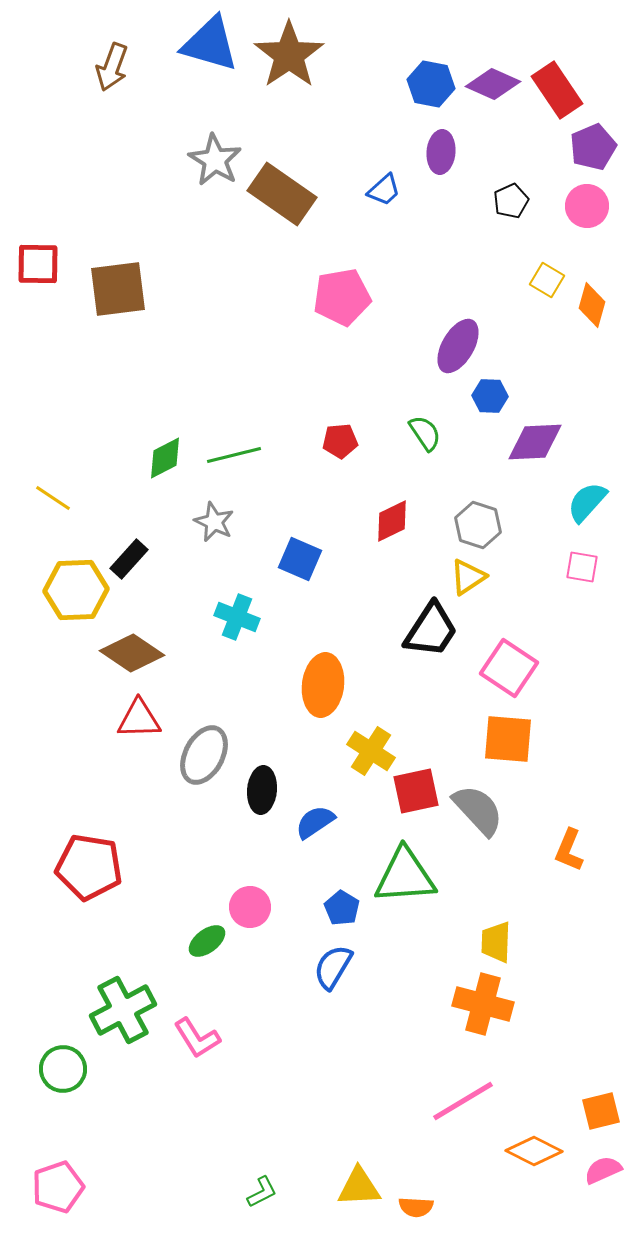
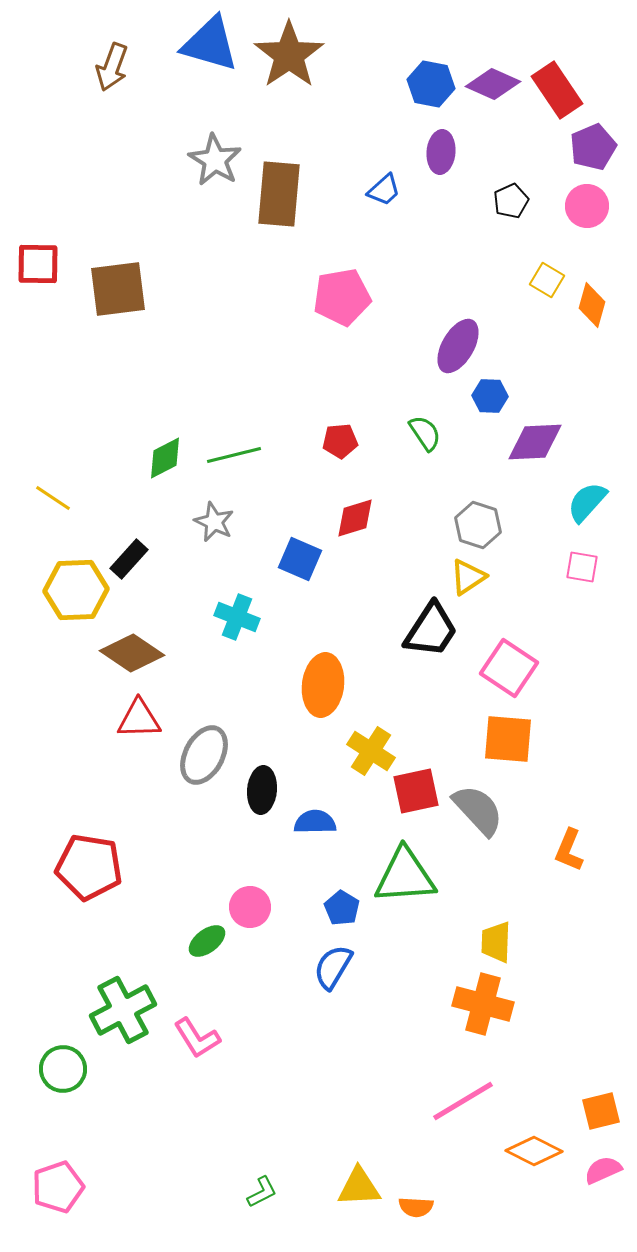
brown rectangle at (282, 194): moved 3 px left; rotated 60 degrees clockwise
red diamond at (392, 521): moved 37 px left, 3 px up; rotated 9 degrees clockwise
blue semicircle at (315, 822): rotated 33 degrees clockwise
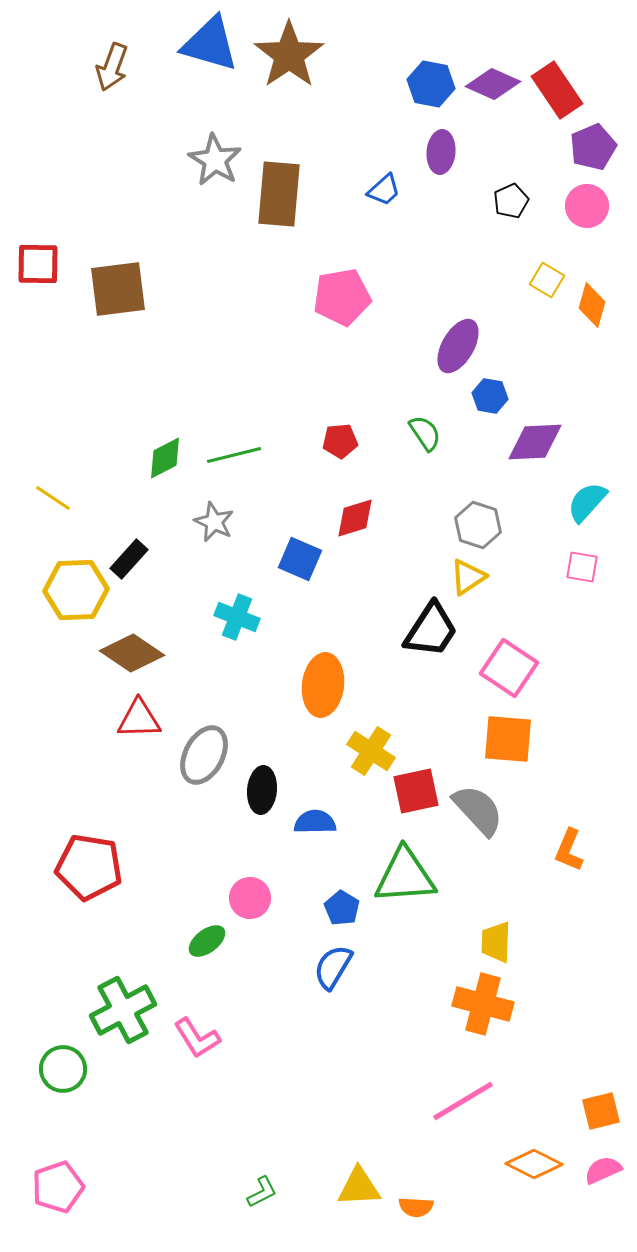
blue hexagon at (490, 396): rotated 8 degrees clockwise
pink circle at (250, 907): moved 9 px up
orange diamond at (534, 1151): moved 13 px down
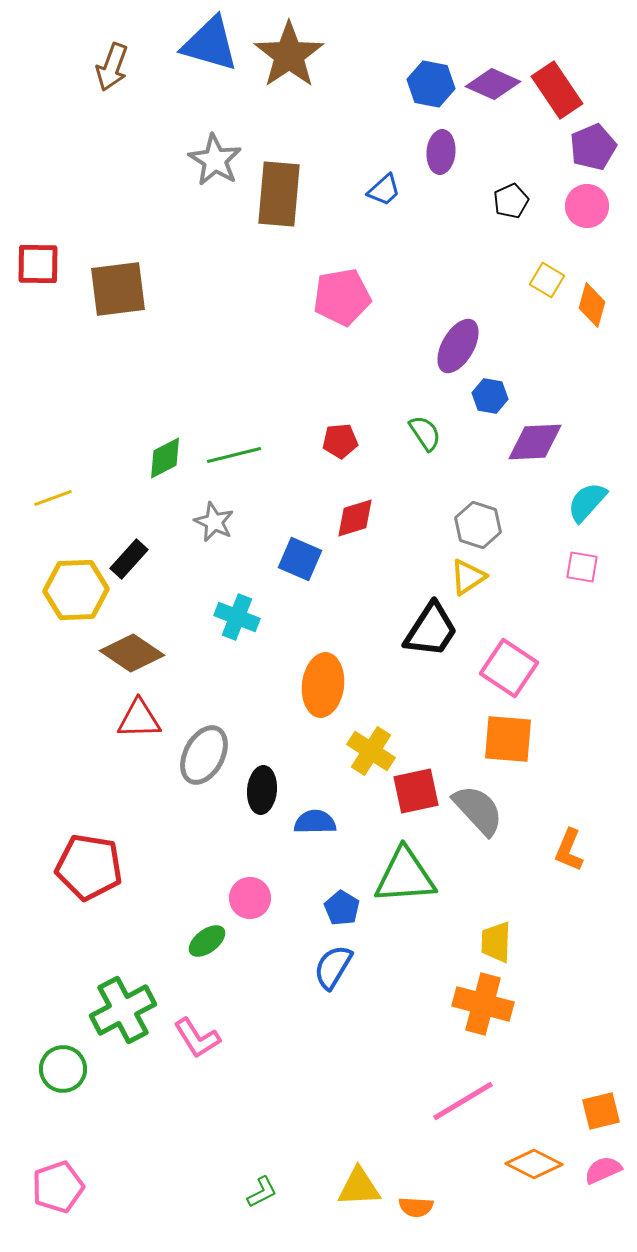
yellow line at (53, 498): rotated 54 degrees counterclockwise
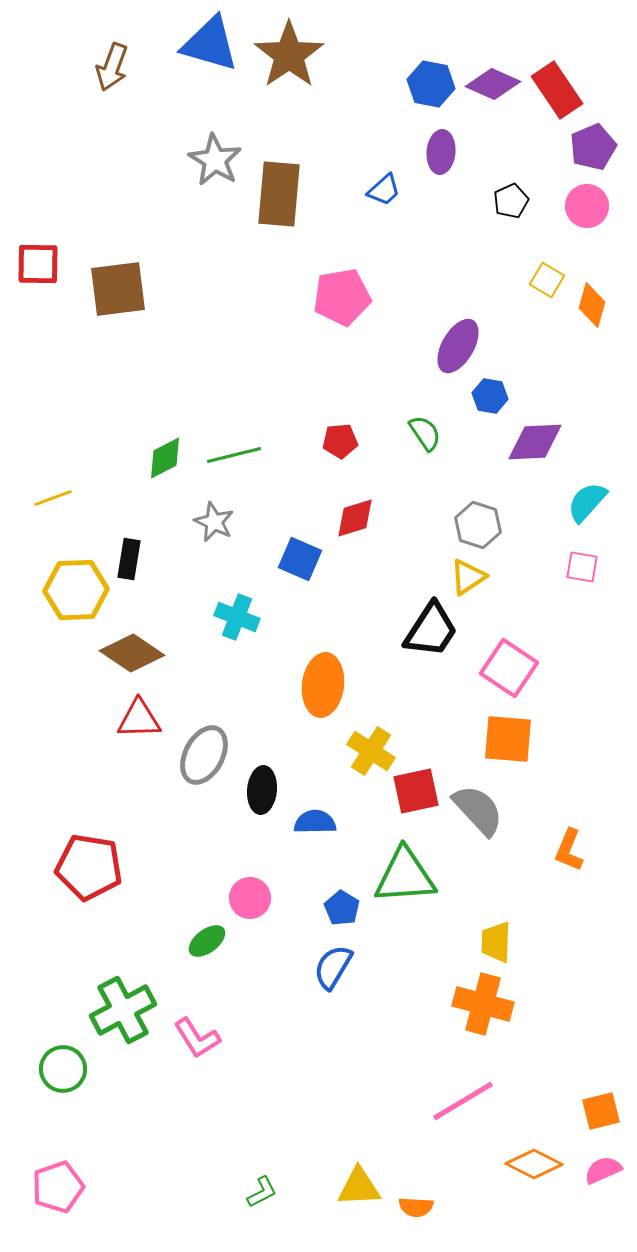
black rectangle at (129, 559): rotated 33 degrees counterclockwise
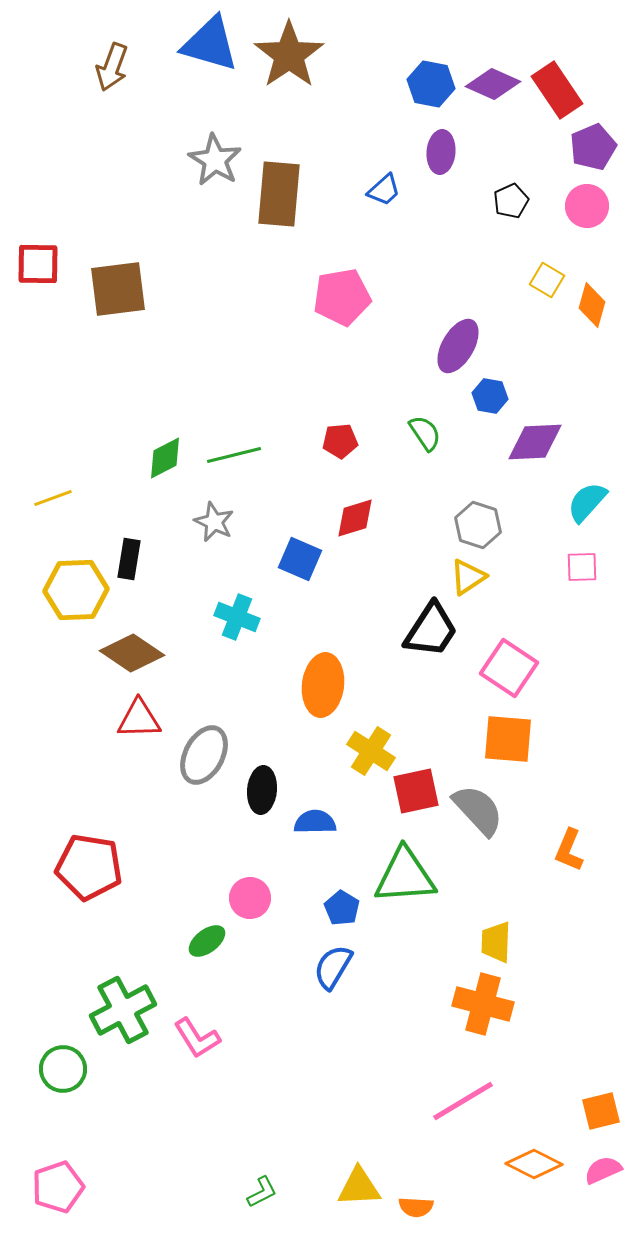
pink square at (582, 567): rotated 12 degrees counterclockwise
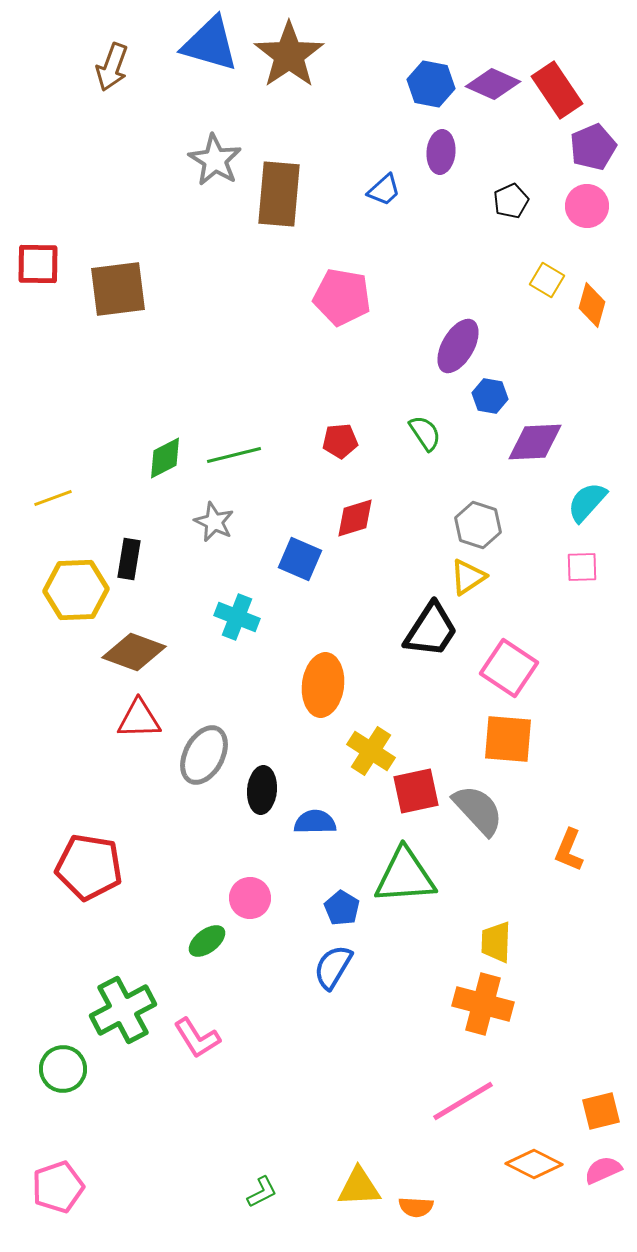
pink pentagon at (342, 297): rotated 20 degrees clockwise
brown diamond at (132, 653): moved 2 px right, 1 px up; rotated 14 degrees counterclockwise
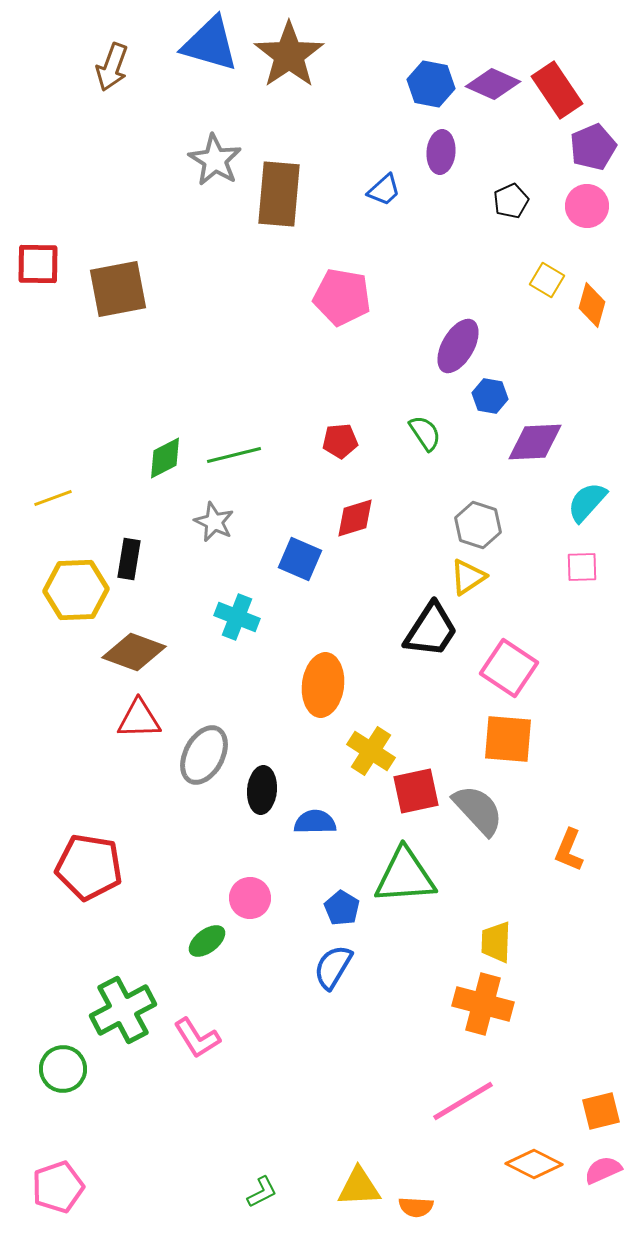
brown square at (118, 289): rotated 4 degrees counterclockwise
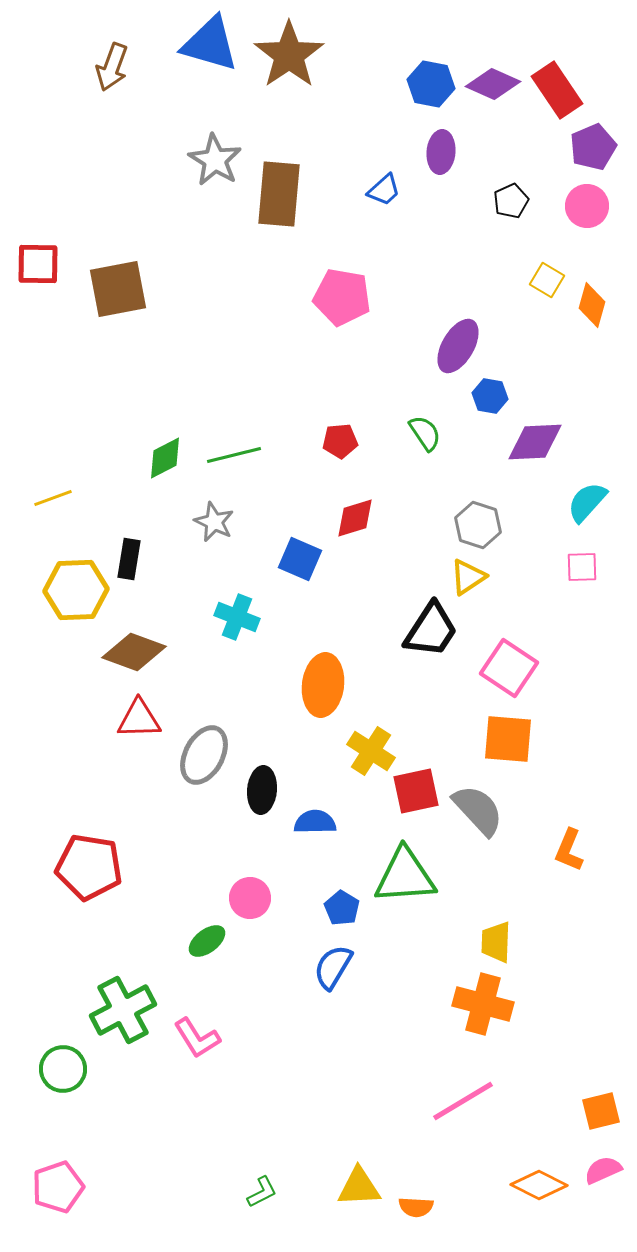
orange diamond at (534, 1164): moved 5 px right, 21 px down
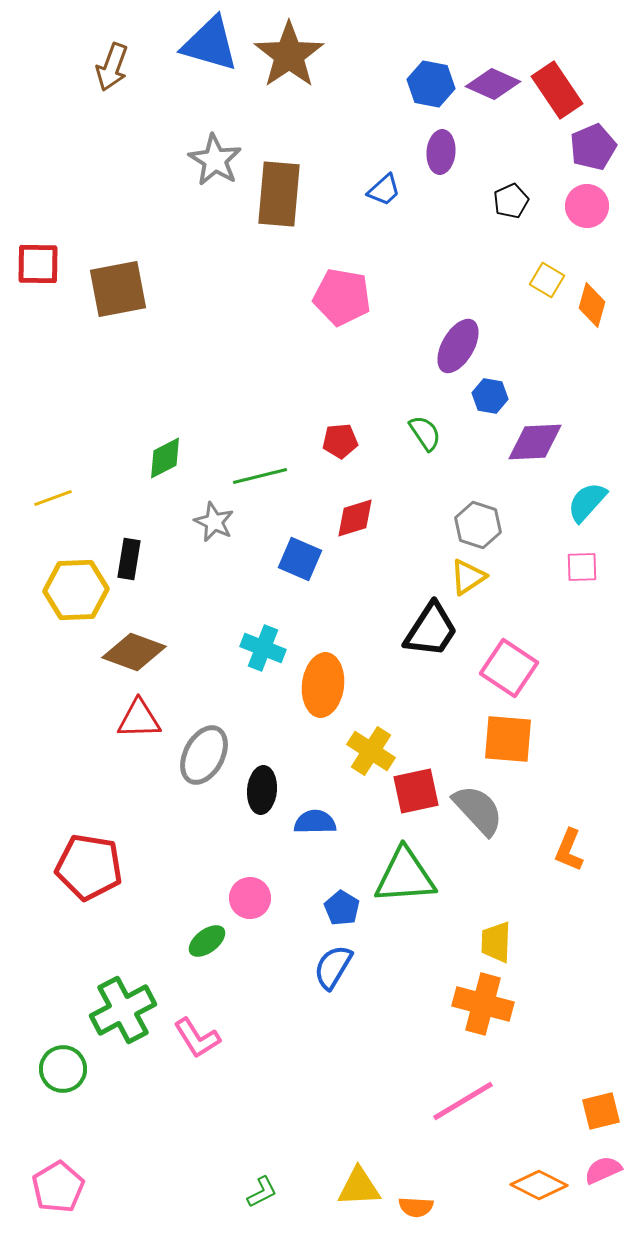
green line at (234, 455): moved 26 px right, 21 px down
cyan cross at (237, 617): moved 26 px right, 31 px down
pink pentagon at (58, 1187): rotated 12 degrees counterclockwise
